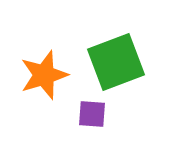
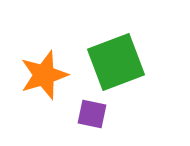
purple square: rotated 8 degrees clockwise
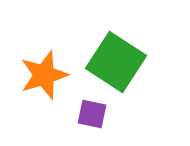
green square: rotated 36 degrees counterclockwise
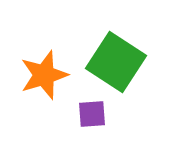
purple square: rotated 16 degrees counterclockwise
